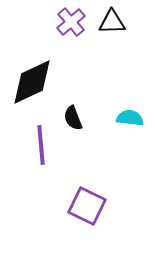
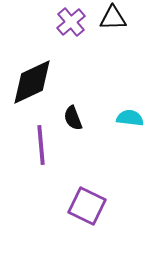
black triangle: moved 1 px right, 4 px up
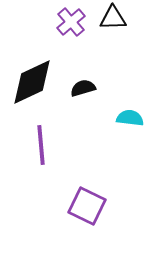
black semicircle: moved 10 px right, 30 px up; rotated 95 degrees clockwise
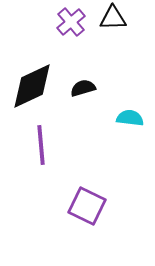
black diamond: moved 4 px down
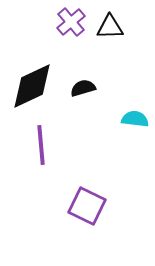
black triangle: moved 3 px left, 9 px down
cyan semicircle: moved 5 px right, 1 px down
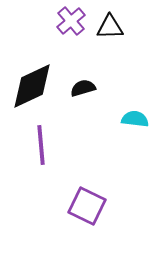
purple cross: moved 1 px up
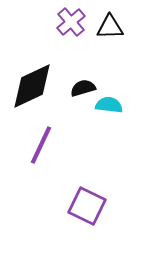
purple cross: moved 1 px down
cyan semicircle: moved 26 px left, 14 px up
purple line: rotated 30 degrees clockwise
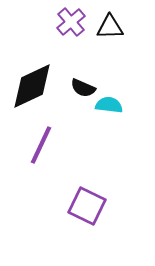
black semicircle: rotated 140 degrees counterclockwise
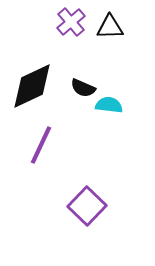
purple square: rotated 18 degrees clockwise
